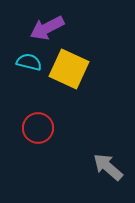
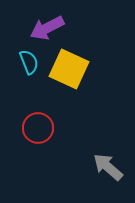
cyan semicircle: rotated 55 degrees clockwise
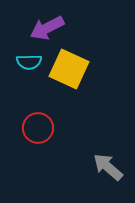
cyan semicircle: rotated 110 degrees clockwise
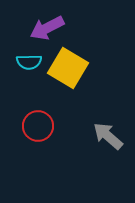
yellow square: moved 1 px left, 1 px up; rotated 6 degrees clockwise
red circle: moved 2 px up
gray arrow: moved 31 px up
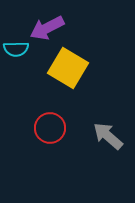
cyan semicircle: moved 13 px left, 13 px up
red circle: moved 12 px right, 2 px down
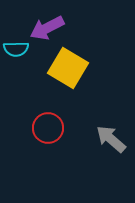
red circle: moved 2 px left
gray arrow: moved 3 px right, 3 px down
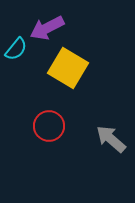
cyan semicircle: rotated 50 degrees counterclockwise
red circle: moved 1 px right, 2 px up
